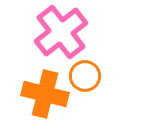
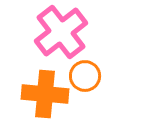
orange cross: rotated 9 degrees counterclockwise
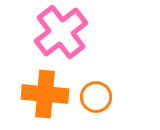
orange circle: moved 11 px right, 21 px down
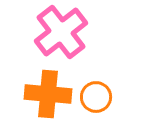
orange cross: moved 3 px right
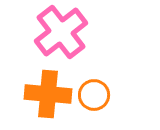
orange circle: moved 2 px left, 2 px up
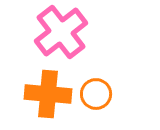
orange circle: moved 2 px right, 1 px up
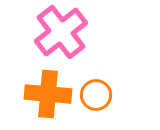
orange circle: moved 1 px down
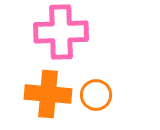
pink cross: rotated 36 degrees clockwise
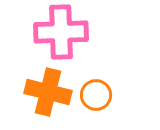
orange cross: moved 2 px up; rotated 9 degrees clockwise
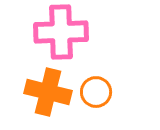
orange circle: moved 3 px up
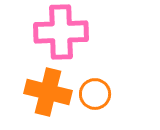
orange circle: moved 1 px left, 2 px down
